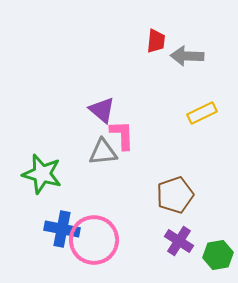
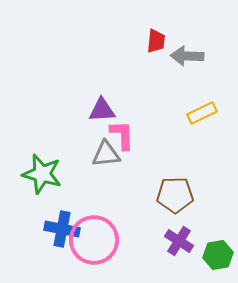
purple triangle: rotated 44 degrees counterclockwise
gray triangle: moved 3 px right, 2 px down
brown pentagon: rotated 18 degrees clockwise
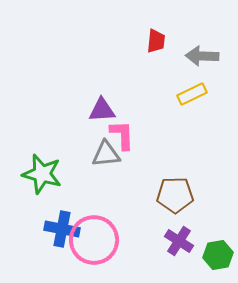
gray arrow: moved 15 px right
yellow rectangle: moved 10 px left, 19 px up
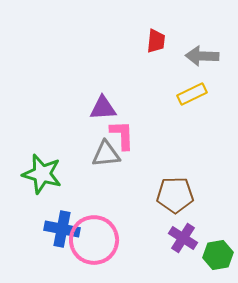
purple triangle: moved 1 px right, 2 px up
purple cross: moved 4 px right, 3 px up
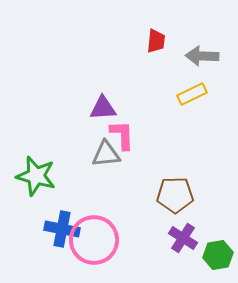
green star: moved 6 px left, 2 px down
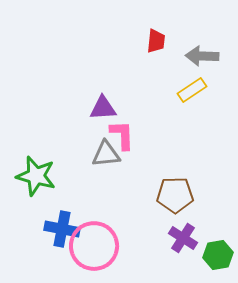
yellow rectangle: moved 4 px up; rotated 8 degrees counterclockwise
pink circle: moved 6 px down
